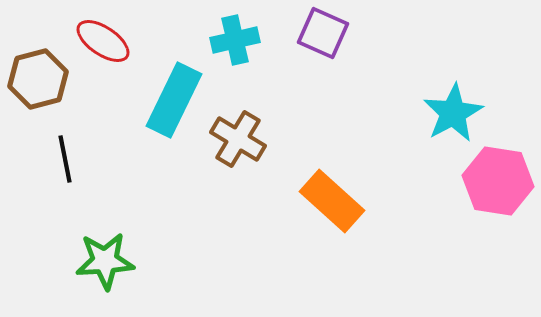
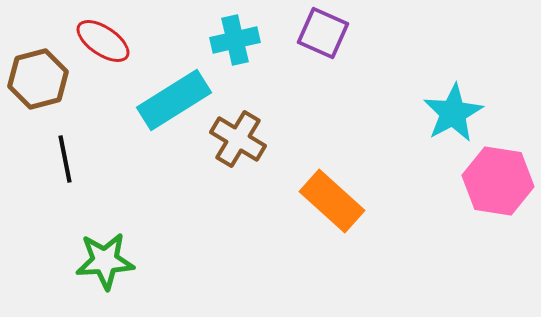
cyan rectangle: rotated 32 degrees clockwise
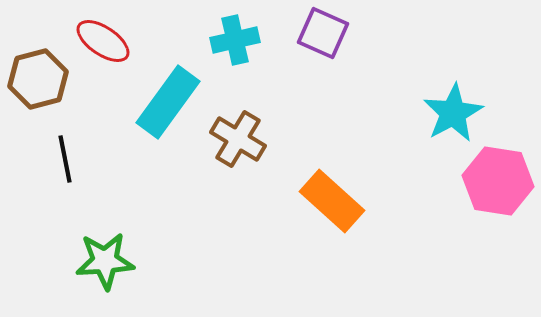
cyan rectangle: moved 6 px left, 2 px down; rotated 22 degrees counterclockwise
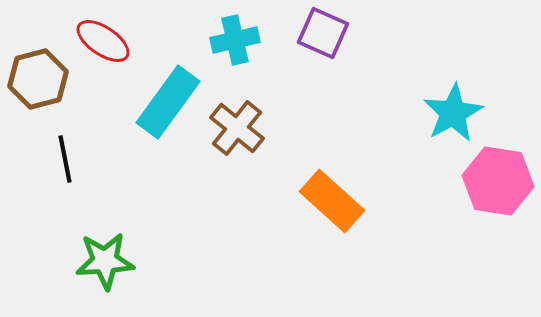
brown cross: moved 1 px left, 11 px up; rotated 8 degrees clockwise
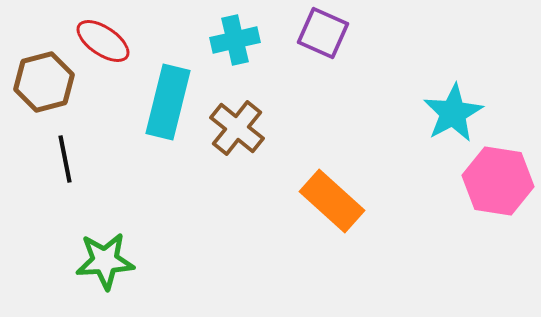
brown hexagon: moved 6 px right, 3 px down
cyan rectangle: rotated 22 degrees counterclockwise
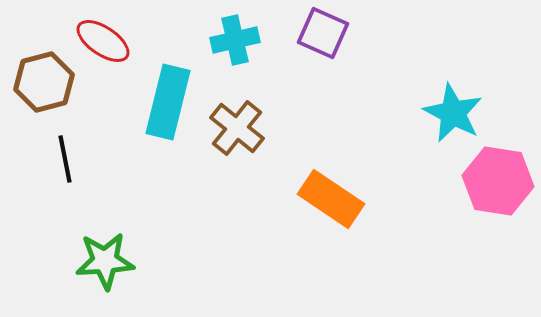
cyan star: rotated 16 degrees counterclockwise
orange rectangle: moved 1 px left, 2 px up; rotated 8 degrees counterclockwise
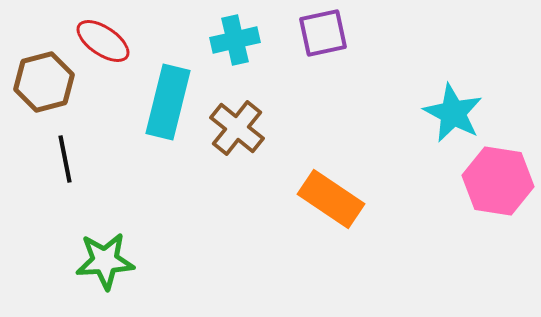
purple square: rotated 36 degrees counterclockwise
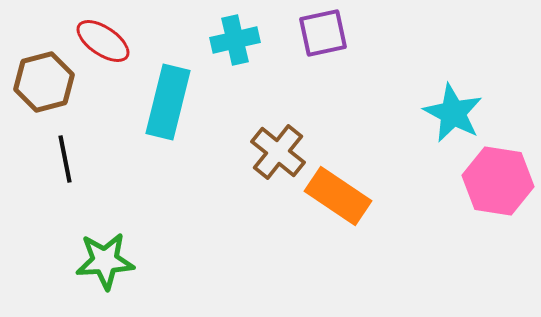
brown cross: moved 41 px right, 24 px down
orange rectangle: moved 7 px right, 3 px up
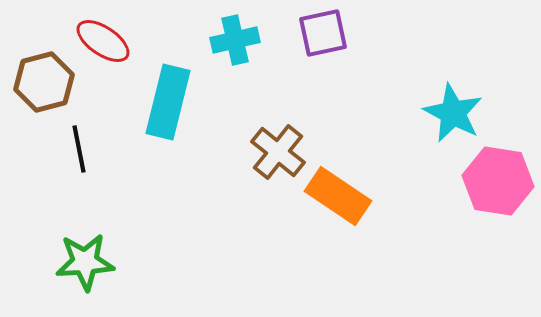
black line: moved 14 px right, 10 px up
green star: moved 20 px left, 1 px down
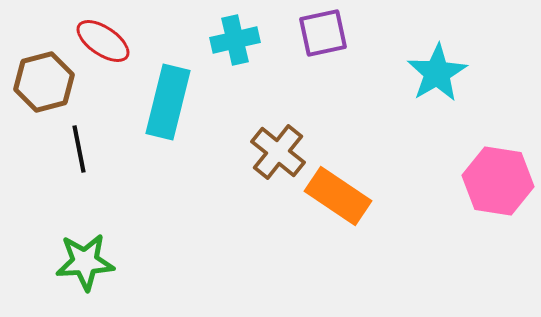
cyan star: moved 16 px left, 40 px up; rotated 14 degrees clockwise
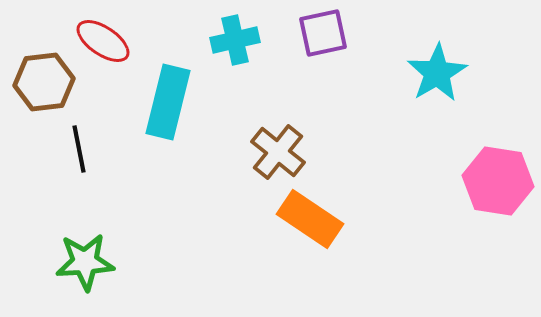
brown hexagon: rotated 8 degrees clockwise
orange rectangle: moved 28 px left, 23 px down
